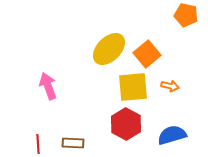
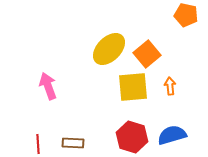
orange arrow: rotated 108 degrees counterclockwise
red hexagon: moved 6 px right, 13 px down; rotated 12 degrees counterclockwise
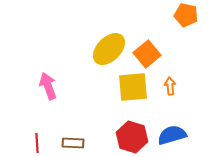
red line: moved 1 px left, 1 px up
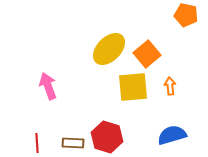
red hexagon: moved 25 px left
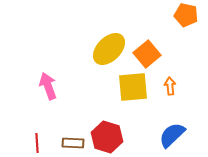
blue semicircle: rotated 28 degrees counterclockwise
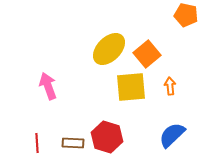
yellow square: moved 2 px left
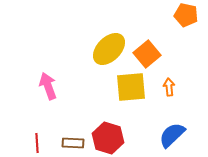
orange arrow: moved 1 px left, 1 px down
red hexagon: moved 1 px right, 1 px down
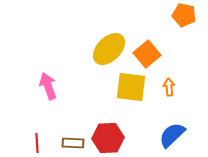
orange pentagon: moved 2 px left
yellow square: rotated 12 degrees clockwise
red hexagon: rotated 20 degrees counterclockwise
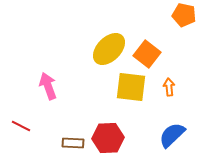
orange square: rotated 12 degrees counterclockwise
red line: moved 16 px left, 17 px up; rotated 60 degrees counterclockwise
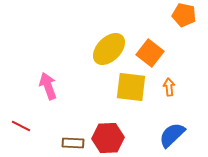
orange square: moved 3 px right, 1 px up
